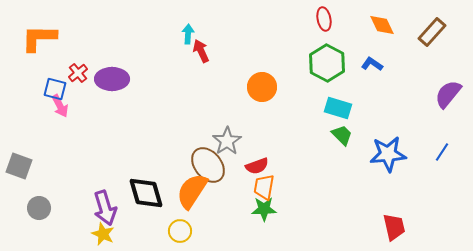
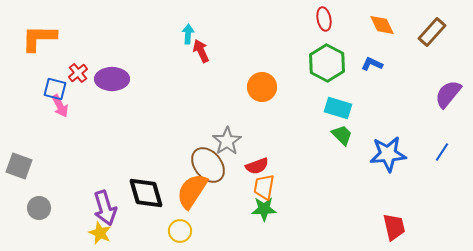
blue L-shape: rotated 10 degrees counterclockwise
yellow star: moved 3 px left, 1 px up
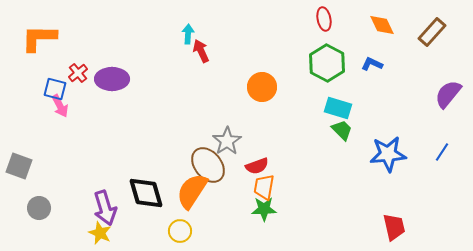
green trapezoid: moved 5 px up
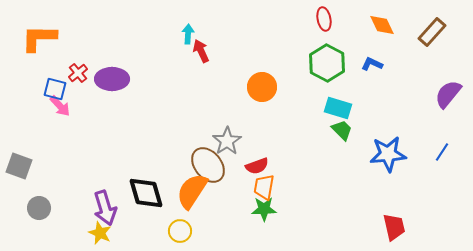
pink arrow: rotated 15 degrees counterclockwise
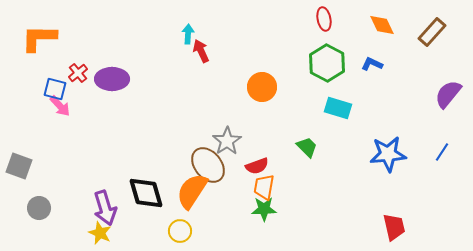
green trapezoid: moved 35 px left, 17 px down
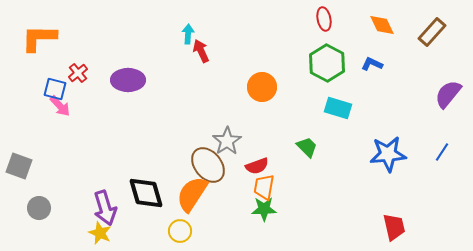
purple ellipse: moved 16 px right, 1 px down
orange semicircle: moved 3 px down
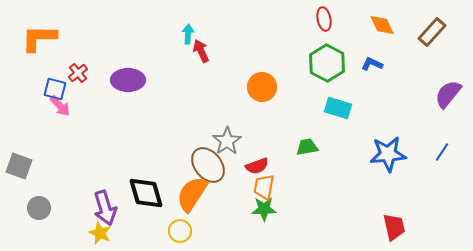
green trapezoid: rotated 55 degrees counterclockwise
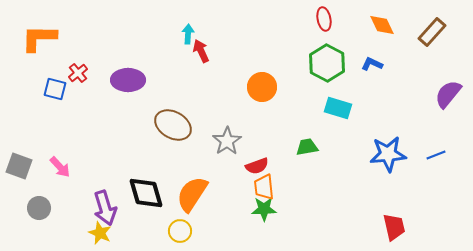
pink arrow: moved 61 px down
blue line: moved 6 px left, 3 px down; rotated 36 degrees clockwise
brown ellipse: moved 35 px left, 40 px up; rotated 21 degrees counterclockwise
orange trapezoid: rotated 16 degrees counterclockwise
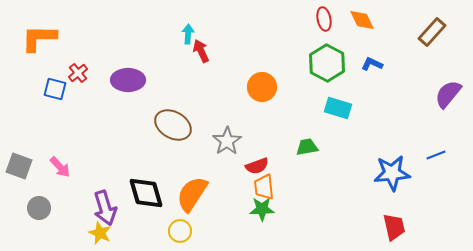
orange diamond: moved 20 px left, 5 px up
blue star: moved 4 px right, 19 px down
green star: moved 2 px left
